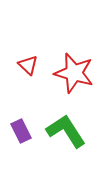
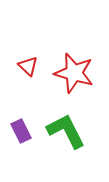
red triangle: moved 1 px down
green L-shape: rotated 6 degrees clockwise
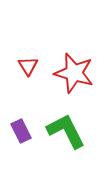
red triangle: rotated 15 degrees clockwise
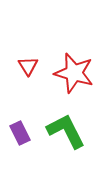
purple rectangle: moved 1 px left, 2 px down
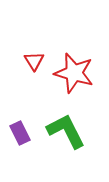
red triangle: moved 6 px right, 5 px up
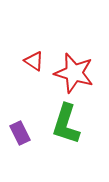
red triangle: rotated 25 degrees counterclockwise
green L-shape: moved 7 px up; rotated 135 degrees counterclockwise
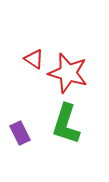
red triangle: moved 2 px up
red star: moved 6 px left
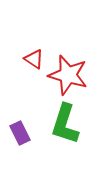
red star: moved 2 px down
green L-shape: moved 1 px left
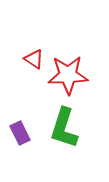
red star: rotated 18 degrees counterclockwise
green L-shape: moved 1 px left, 4 px down
